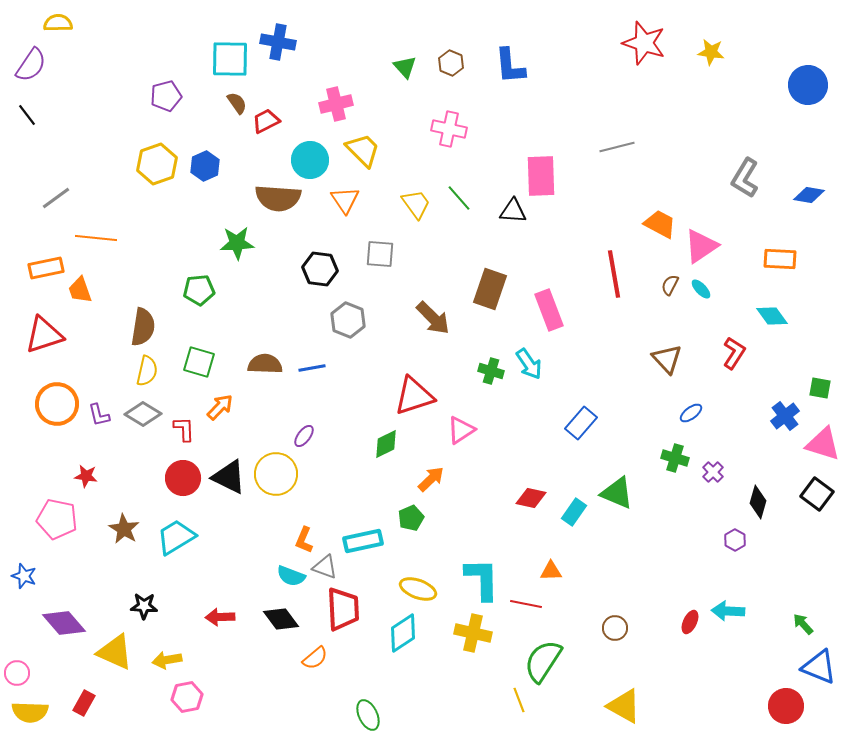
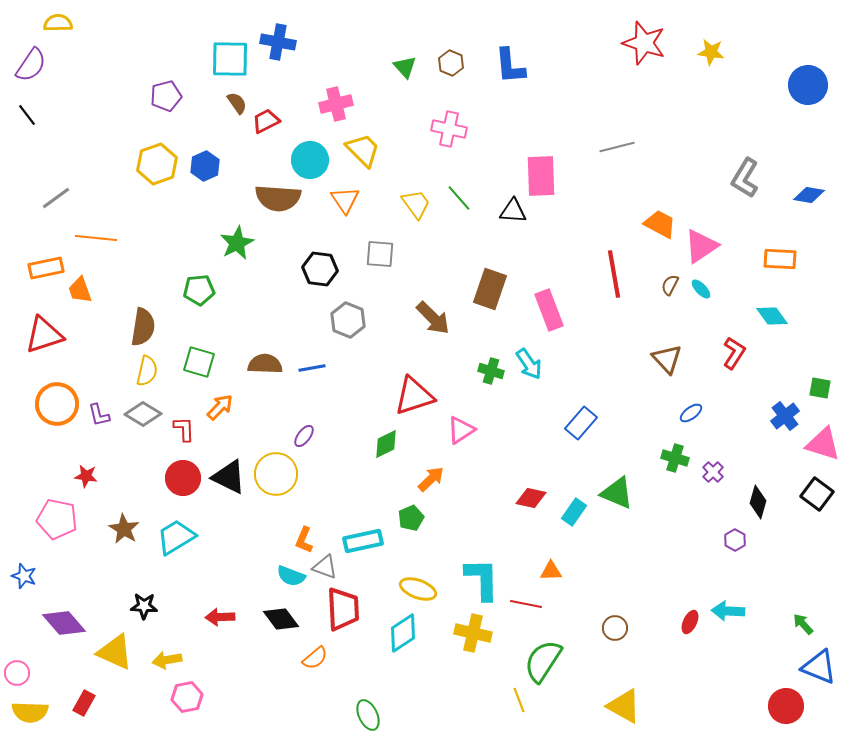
green star at (237, 243): rotated 24 degrees counterclockwise
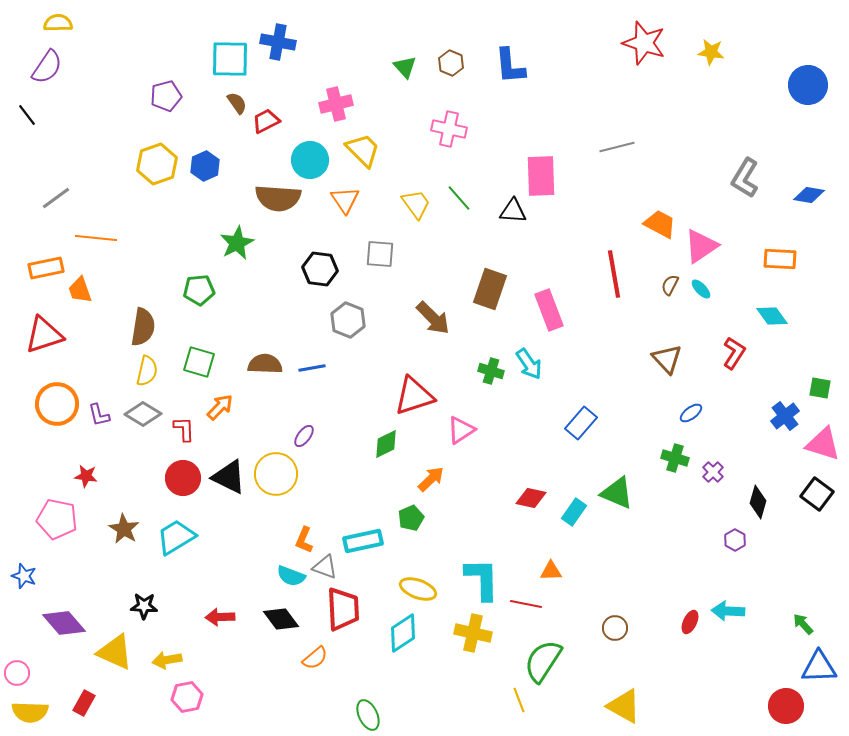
purple semicircle at (31, 65): moved 16 px right, 2 px down
blue triangle at (819, 667): rotated 24 degrees counterclockwise
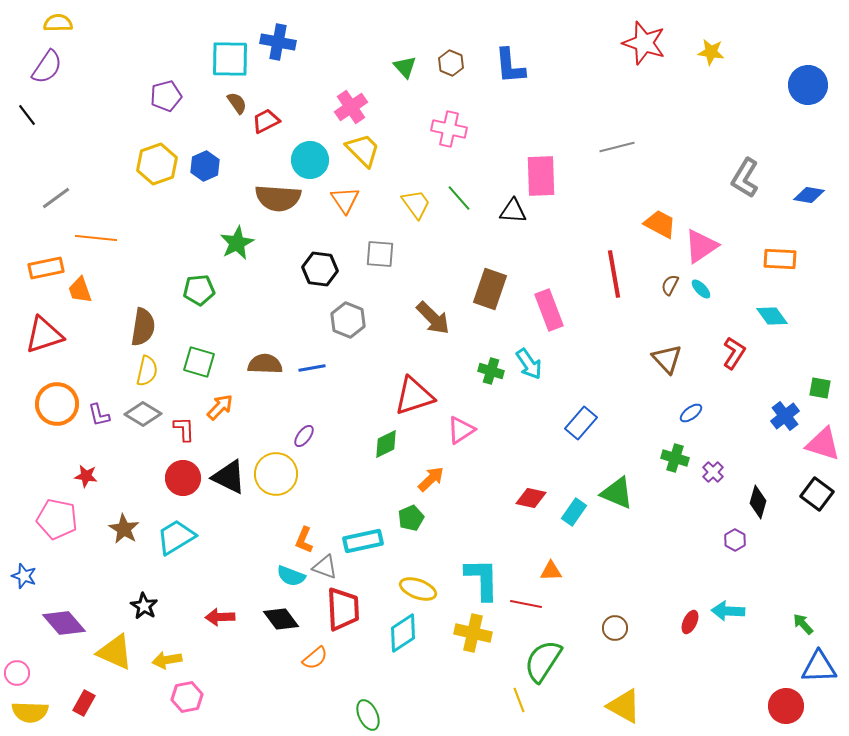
pink cross at (336, 104): moved 15 px right, 3 px down; rotated 20 degrees counterclockwise
black star at (144, 606): rotated 28 degrees clockwise
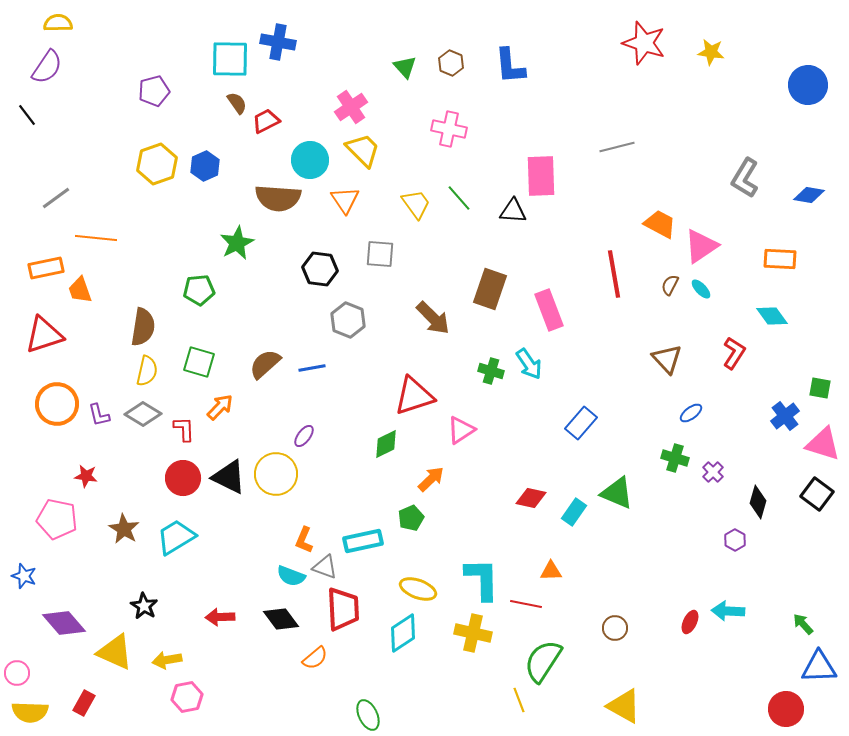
purple pentagon at (166, 96): moved 12 px left, 5 px up
brown semicircle at (265, 364): rotated 44 degrees counterclockwise
red circle at (786, 706): moved 3 px down
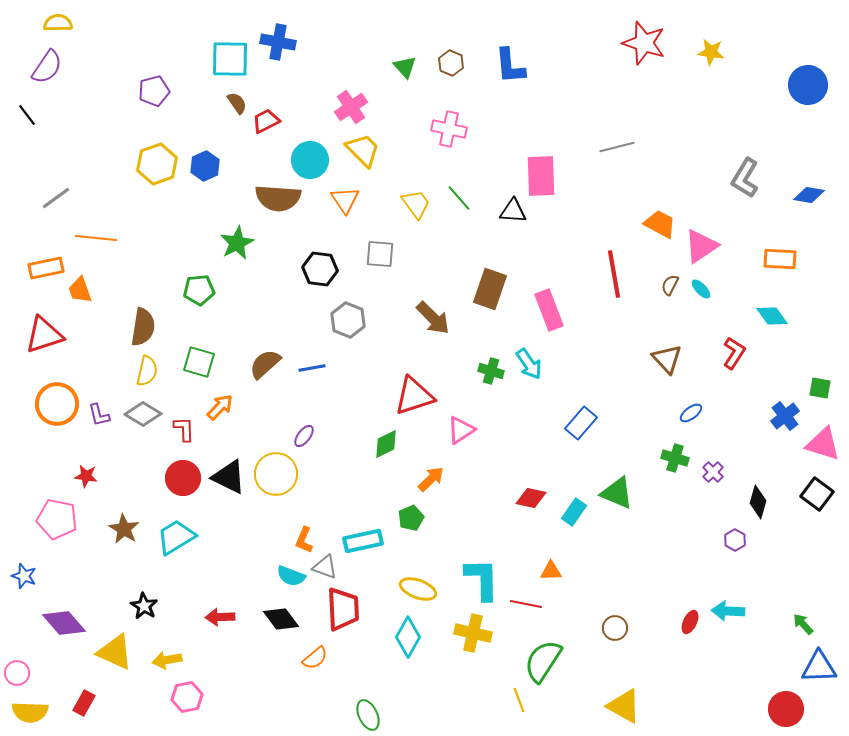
cyan diamond at (403, 633): moved 5 px right, 4 px down; rotated 27 degrees counterclockwise
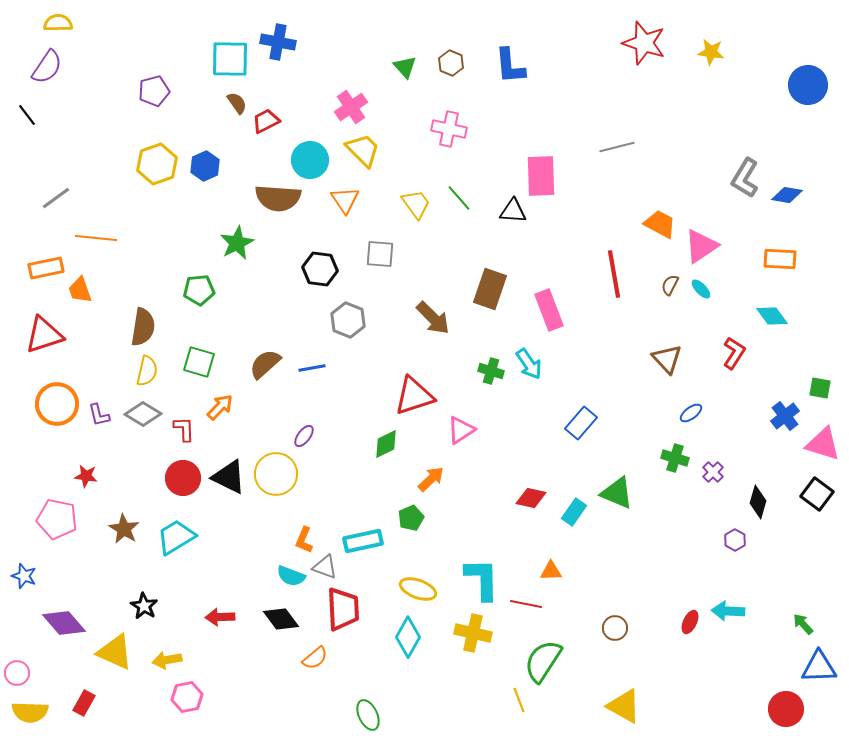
blue diamond at (809, 195): moved 22 px left
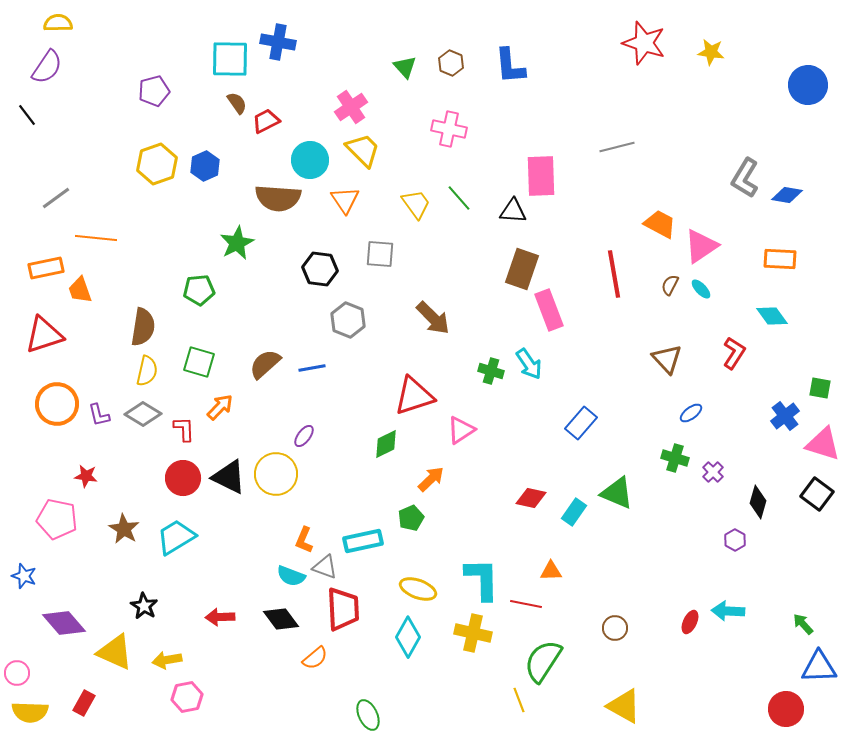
brown rectangle at (490, 289): moved 32 px right, 20 px up
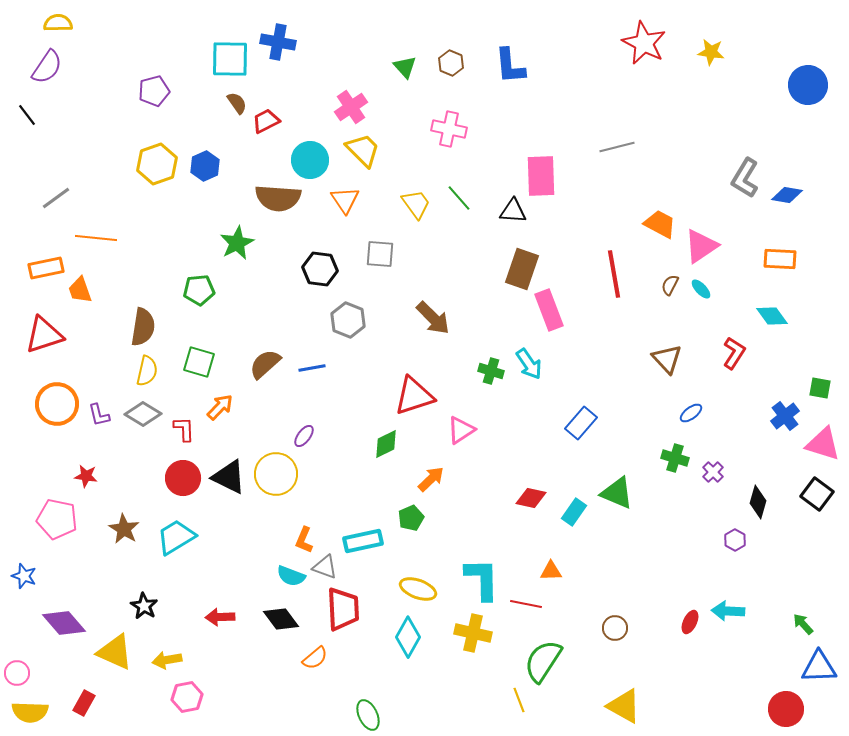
red star at (644, 43): rotated 9 degrees clockwise
